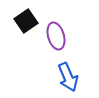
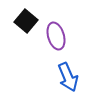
black square: rotated 15 degrees counterclockwise
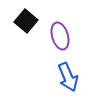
purple ellipse: moved 4 px right
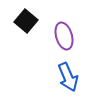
purple ellipse: moved 4 px right
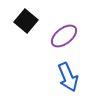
purple ellipse: rotated 68 degrees clockwise
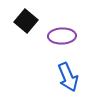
purple ellipse: moved 2 px left; rotated 36 degrees clockwise
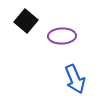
blue arrow: moved 7 px right, 2 px down
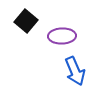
blue arrow: moved 8 px up
